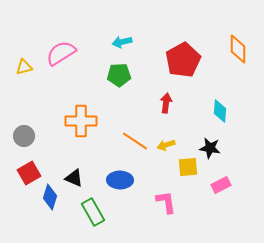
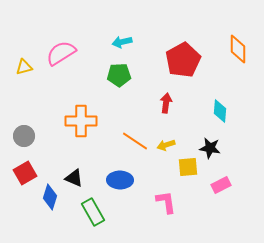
red square: moved 4 px left
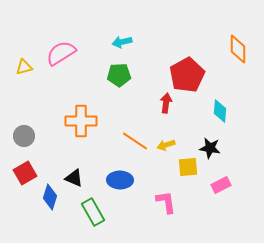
red pentagon: moved 4 px right, 15 px down
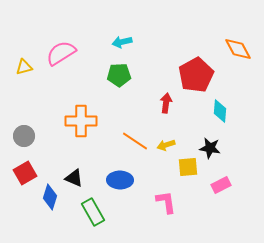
orange diamond: rotated 28 degrees counterclockwise
red pentagon: moved 9 px right
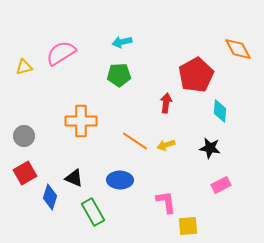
yellow square: moved 59 px down
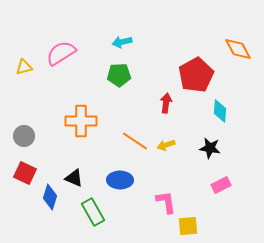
red square: rotated 35 degrees counterclockwise
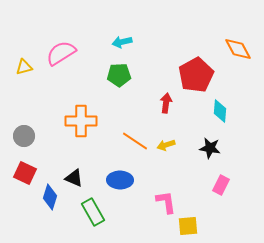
pink rectangle: rotated 36 degrees counterclockwise
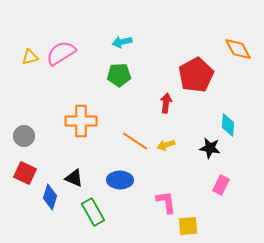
yellow triangle: moved 6 px right, 10 px up
cyan diamond: moved 8 px right, 14 px down
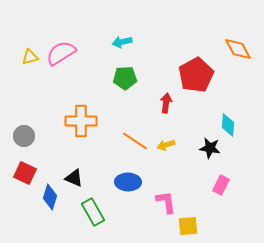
green pentagon: moved 6 px right, 3 px down
blue ellipse: moved 8 px right, 2 px down
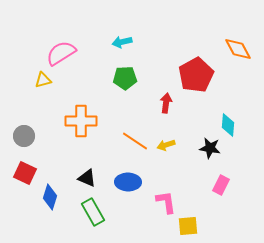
yellow triangle: moved 13 px right, 23 px down
black triangle: moved 13 px right
